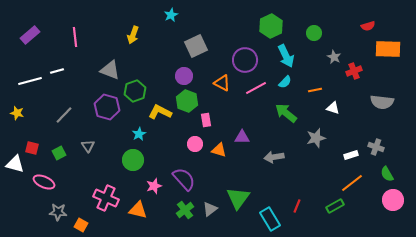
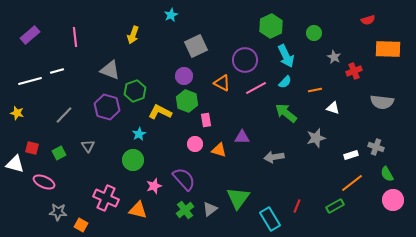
red semicircle at (368, 26): moved 6 px up
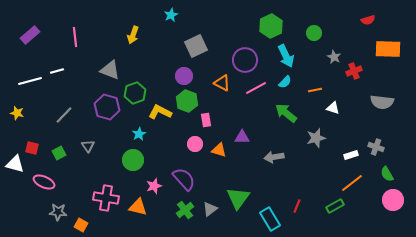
green hexagon at (135, 91): moved 2 px down
pink cross at (106, 198): rotated 15 degrees counterclockwise
orange triangle at (138, 210): moved 3 px up
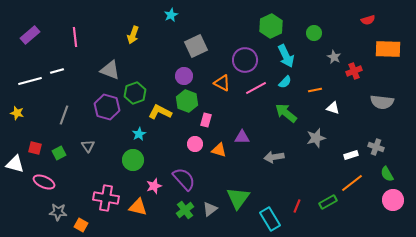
gray line at (64, 115): rotated 24 degrees counterclockwise
pink rectangle at (206, 120): rotated 24 degrees clockwise
red square at (32, 148): moved 3 px right
green rectangle at (335, 206): moved 7 px left, 4 px up
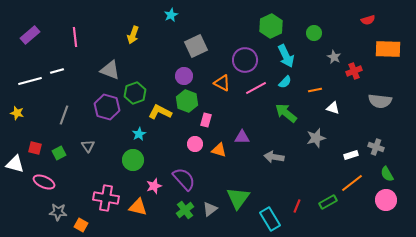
gray semicircle at (382, 102): moved 2 px left, 1 px up
gray arrow at (274, 157): rotated 18 degrees clockwise
pink circle at (393, 200): moved 7 px left
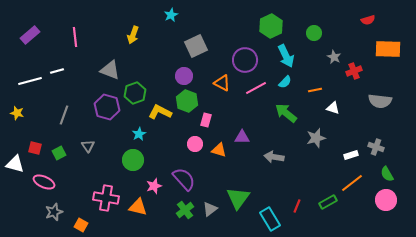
gray star at (58, 212): moved 4 px left; rotated 24 degrees counterclockwise
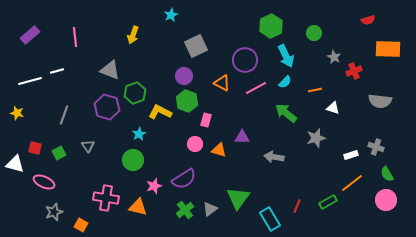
purple semicircle at (184, 179): rotated 100 degrees clockwise
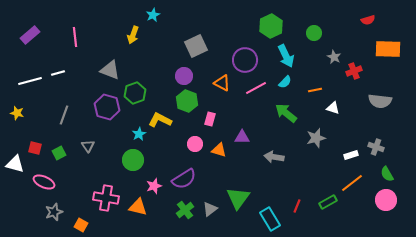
cyan star at (171, 15): moved 18 px left
white line at (57, 71): moved 1 px right, 2 px down
yellow L-shape at (160, 112): moved 8 px down
pink rectangle at (206, 120): moved 4 px right, 1 px up
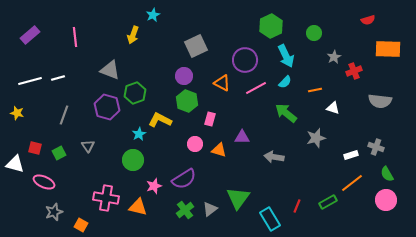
gray star at (334, 57): rotated 16 degrees clockwise
white line at (58, 73): moved 5 px down
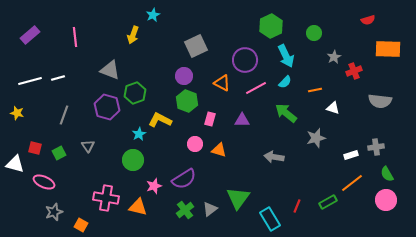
purple triangle at (242, 137): moved 17 px up
gray cross at (376, 147): rotated 28 degrees counterclockwise
